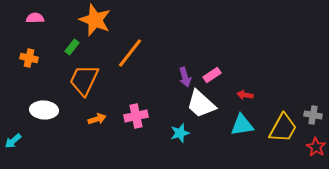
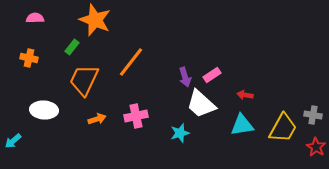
orange line: moved 1 px right, 9 px down
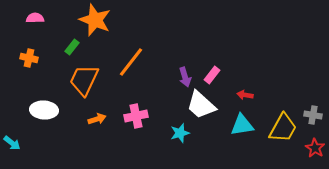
pink rectangle: rotated 18 degrees counterclockwise
white trapezoid: moved 1 px down
cyan arrow: moved 1 px left, 2 px down; rotated 102 degrees counterclockwise
red star: moved 1 px left, 1 px down
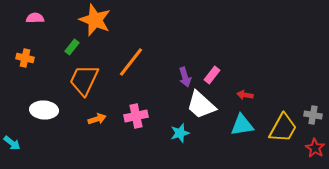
orange cross: moved 4 px left
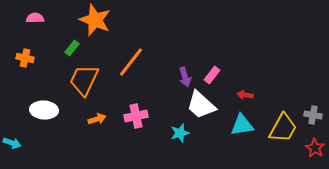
green rectangle: moved 1 px down
cyan arrow: rotated 18 degrees counterclockwise
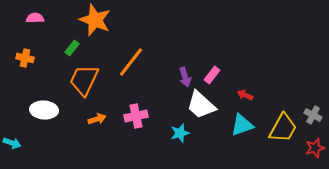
red arrow: rotated 14 degrees clockwise
gray cross: rotated 18 degrees clockwise
cyan triangle: rotated 10 degrees counterclockwise
red star: rotated 24 degrees clockwise
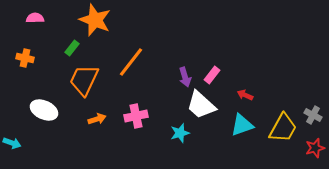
white ellipse: rotated 20 degrees clockwise
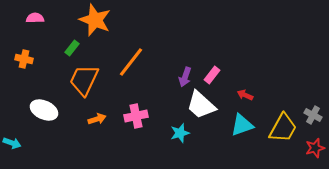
orange cross: moved 1 px left, 1 px down
purple arrow: rotated 36 degrees clockwise
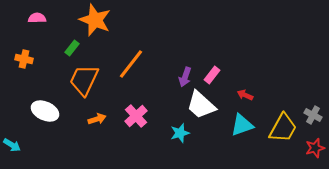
pink semicircle: moved 2 px right
orange line: moved 2 px down
white ellipse: moved 1 px right, 1 px down
pink cross: rotated 30 degrees counterclockwise
cyan arrow: moved 2 px down; rotated 12 degrees clockwise
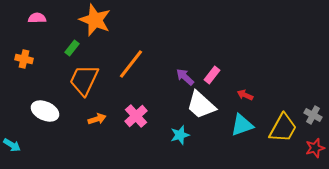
purple arrow: rotated 114 degrees clockwise
cyan star: moved 2 px down
